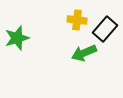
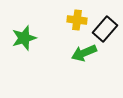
green star: moved 7 px right
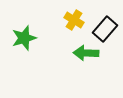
yellow cross: moved 3 px left; rotated 24 degrees clockwise
green arrow: moved 2 px right; rotated 25 degrees clockwise
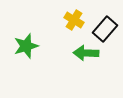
green star: moved 2 px right, 8 px down
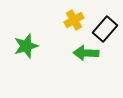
yellow cross: rotated 30 degrees clockwise
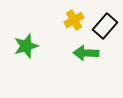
black rectangle: moved 3 px up
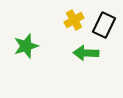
black rectangle: moved 1 px left, 1 px up; rotated 15 degrees counterclockwise
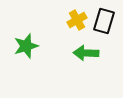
yellow cross: moved 3 px right
black rectangle: moved 4 px up; rotated 10 degrees counterclockwise
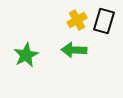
green star: moved 9 px down; rotated 10 degrees counterclockwise
green arrow: moved 12 px left, 3 px up
